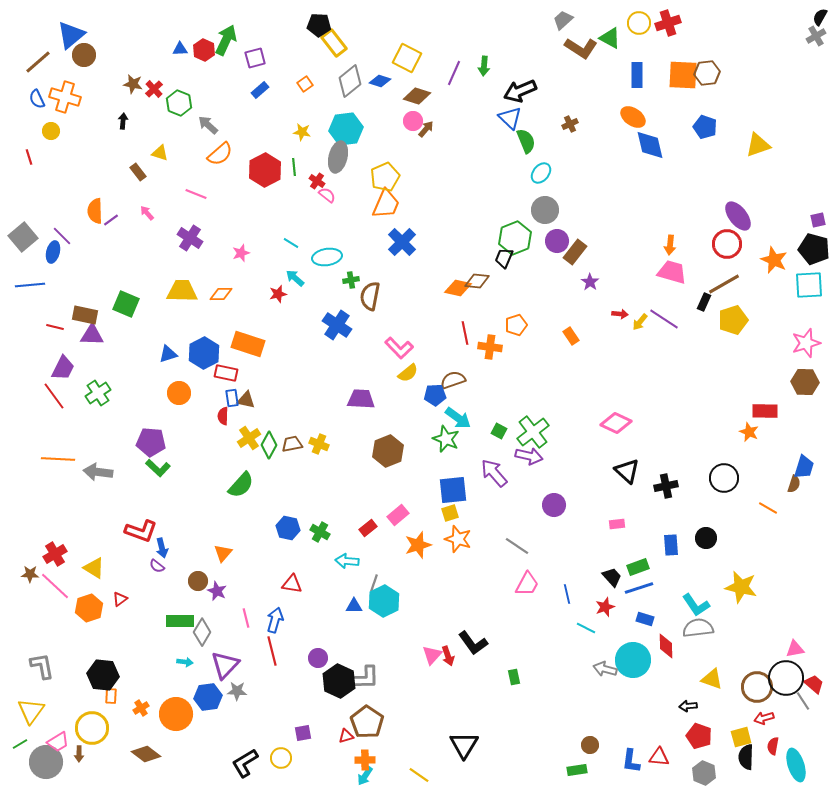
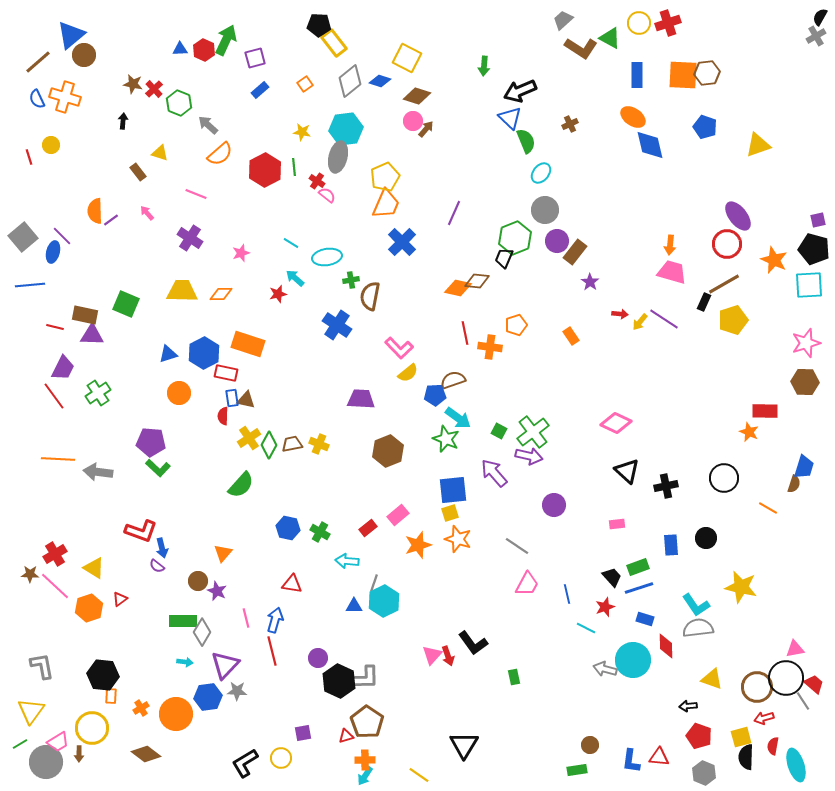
purple line at (454, 73): moved 140 px down
yellow circle at (51, 131): moved 14 px down
green rectangle at (180, 621): moved 3 px right
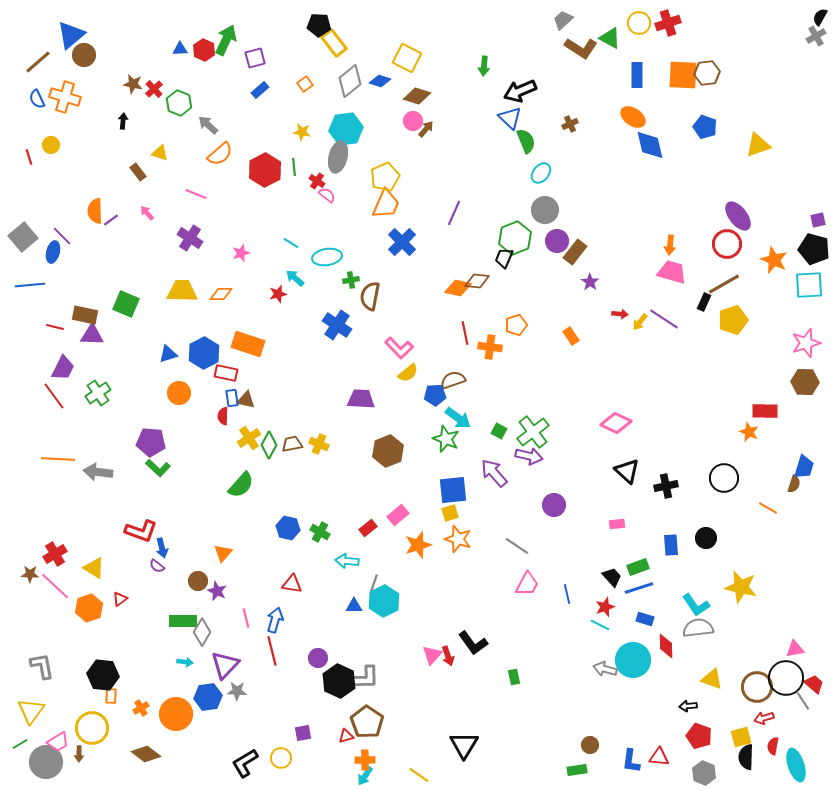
cyan line at (586, 628): moved 14 px right, 3 px up
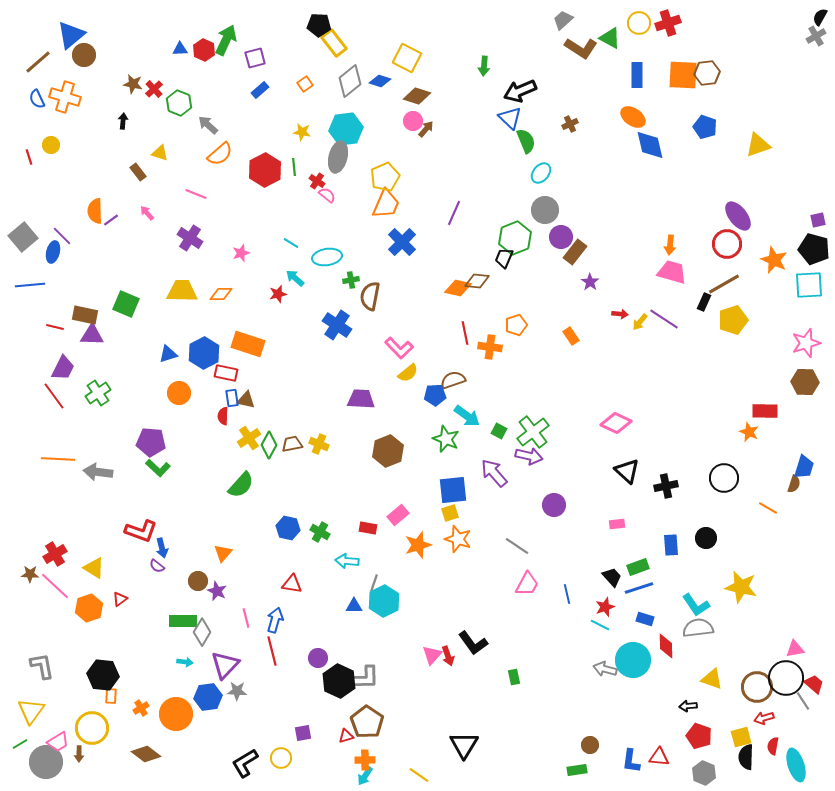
purple circle at (557, 241): moved 4 px right, 4 px up
cyan arrow at (458, 418): moved 9 px right, 2 px up
red rectangle at (368, 528): rotated 48 degrees clockwise
